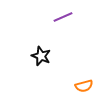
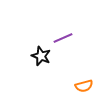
purple line: moved 21 px down
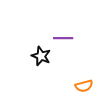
purple line: rotated 24 degrees clockwise
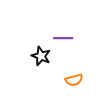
orange semicircle: moved 10 px left, 6 px up
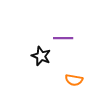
orange semicircle: rotated 24 degrees clockwise
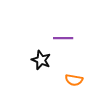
black star: moved 4 px down
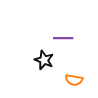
black star: moved 3 px right
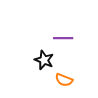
orange semicircle: moved 10 px left; rotated 12 degrees clockwise
